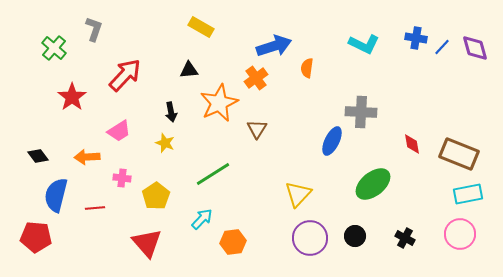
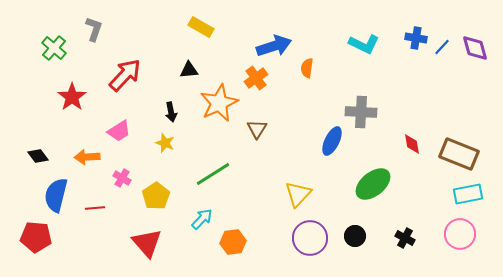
pink cross: rotated 24 degrees clockwise
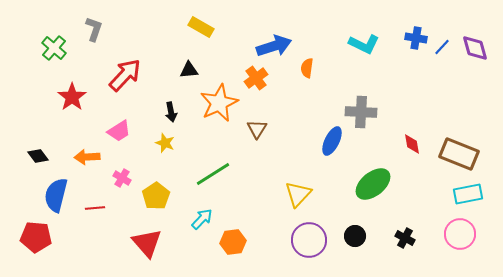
purple circle: moved 1 px left, 2 px down
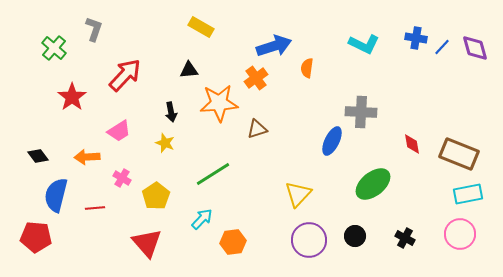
orange star: rotated 21 degrees clockwise
brown triangle: rotated 40 degrees clockwise
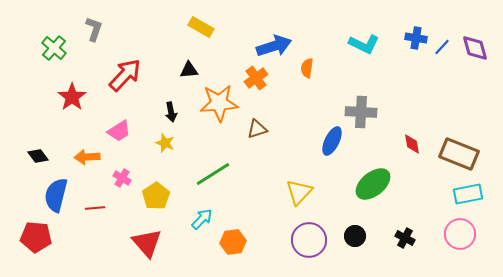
yellow triangle: moved 1 px right, 2 px up
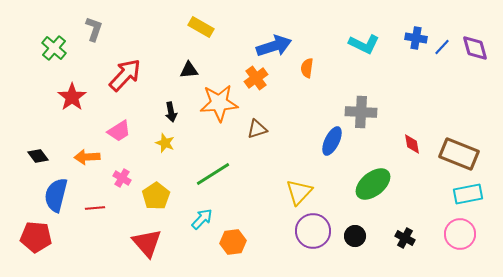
purple circle: moved 4 px right, 9 px up
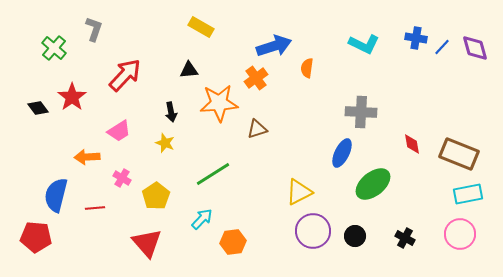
blue ellipse: moved 10 px right, 12 px down
black diamond: moved 48 px up
yellow triangle: rotated 20 degrees clockwise
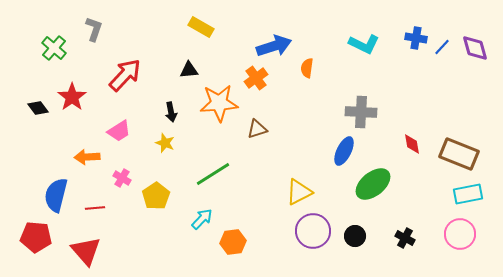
blue ellipse: moved 2 px right, 2 px up
red triangle: moved 61 px left, 8 px down
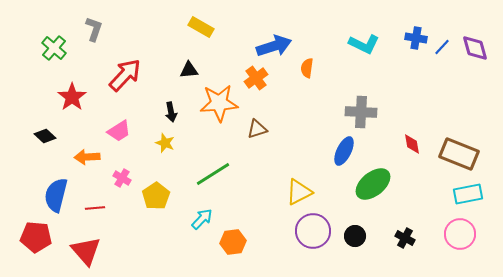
black diamond: moved 7 px right, 28 px down; rotated 10 degrees counterclockwise
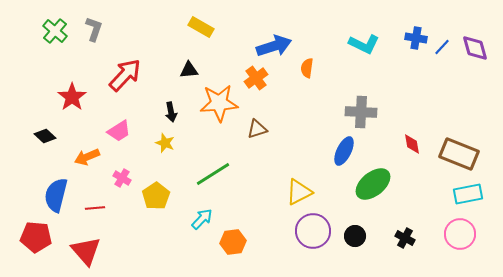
green cross: moved 1 px right, 17 px up
orange arrow: rotated 20 degrees counterclockwise
